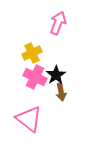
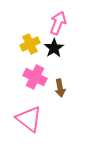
yellow cross: moved 2 px left, 9 px up
black star: moved 2 px left, 27 px up
brown arrow: moved 1 px left, 4 px up
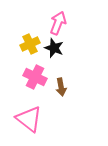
black star: rotated 18 degrees counterclockwise
brown arrow: moved 1 px right, 1 px up
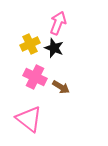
brown arrow: rotated 48 degrees counterclockwise
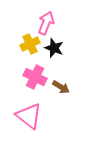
pink arrow: moved 12 px left
pink triangle: moved 3 px up
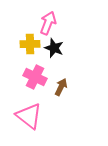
pink arrow: moved 2 px right
yellow cross: rotated 24 degrees clockwise
brown arrow: rotated 96 degrees counterclockwise
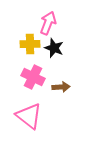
pink cross: moved 2 px left
brown arrow: rotated 60 degrees clockwise
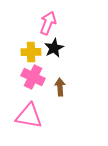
yellow cross: moved 1 px right, 8 px down
black star: rotated 24 degrees clockwise
brown arrow: moved 1 px left; rotated 90 degrees counterclockwise
pink triangle: rotated 28 degrees counterclockwise
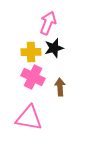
black star: rotated 12 degrees clockwise
pink triangle: moved 2 px down
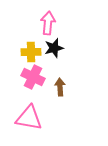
pink arrow: rotated 15 degrees counterclockwise
